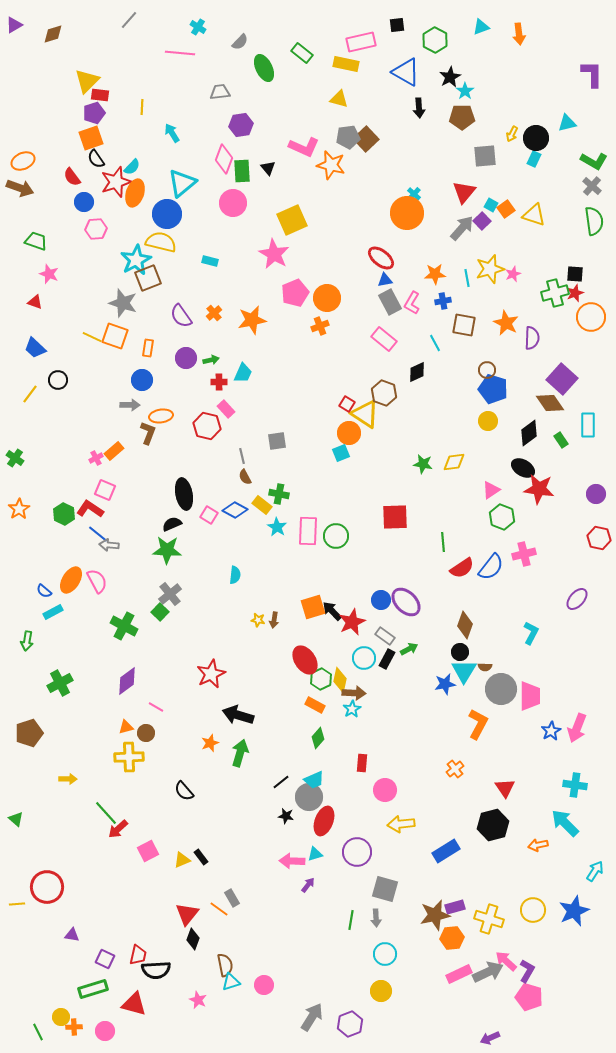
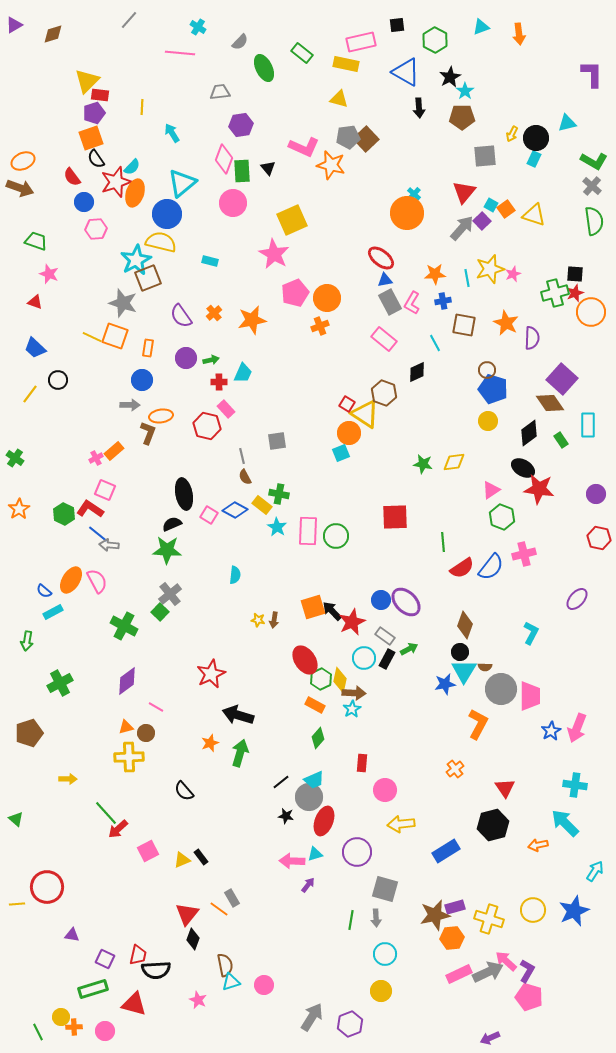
orange circle at (591, 317): moved 5 px up
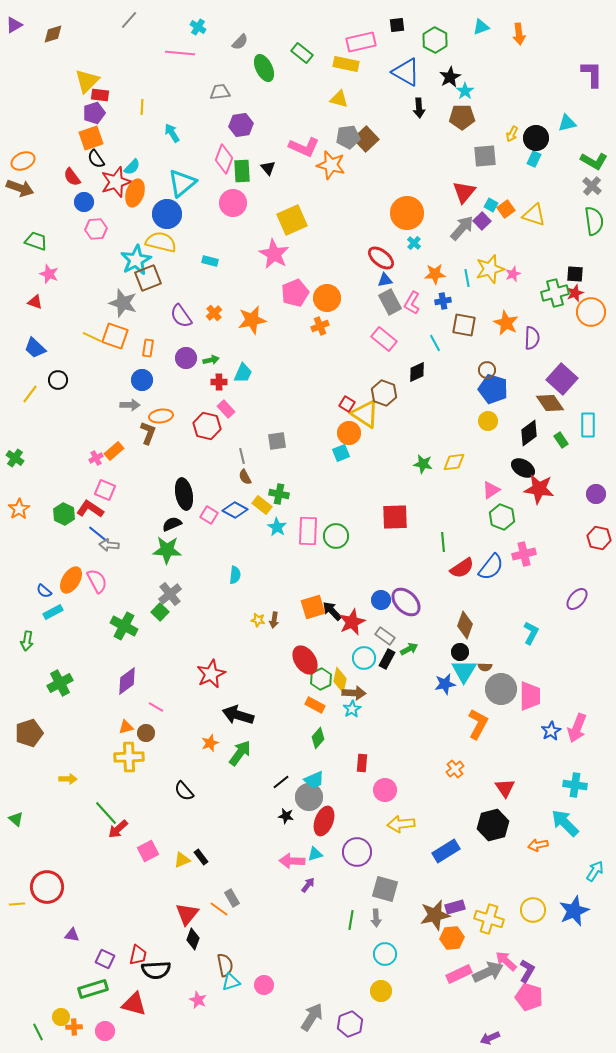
cyan cross at (414, 194): moved 49 px down
green arrow at (240, 753): rotated 20 degrees clockwise
